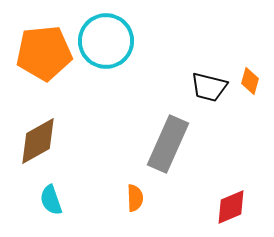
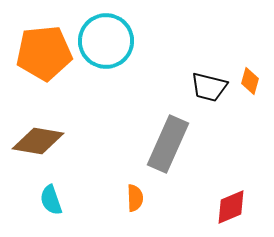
brown diamond: rotated 39 degrees clockwise
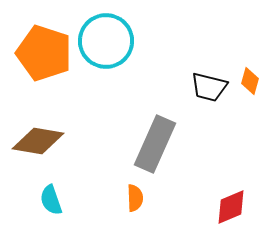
orange pentagon: rotated 24 degrees clockwise
gray rectangle: moved 13 px left
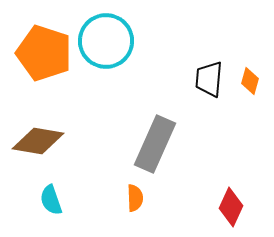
black trapezoid: moved 8 px up; rotated 81 degrees clockwise
red diamond: rotated 42 degrees counterclockwise
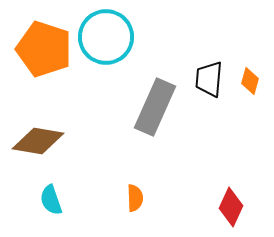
cyan circle: moved 4 px up
orange pentagon: moved 4 px up
gray rectangle: moved 37 px up
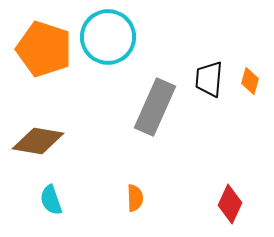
cyan circle: moved 2 px right
red diamond: moved 1 px left, 3 px up
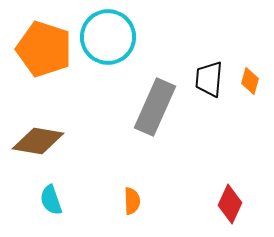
orange semicircle: moved 3 px left, 3 px down
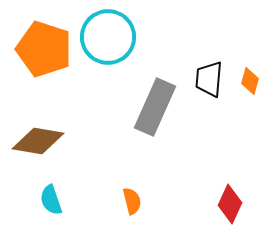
orange semicircle: rotated 12 degrees counterclockwise
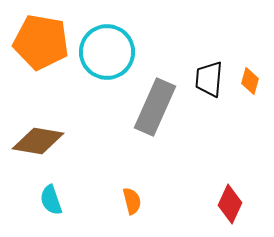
cyan circle: moved 1 px left, 15 px down
orange pentagon: moved 3 px left, 7 px up; rotated 8 degrees counterclockwise
